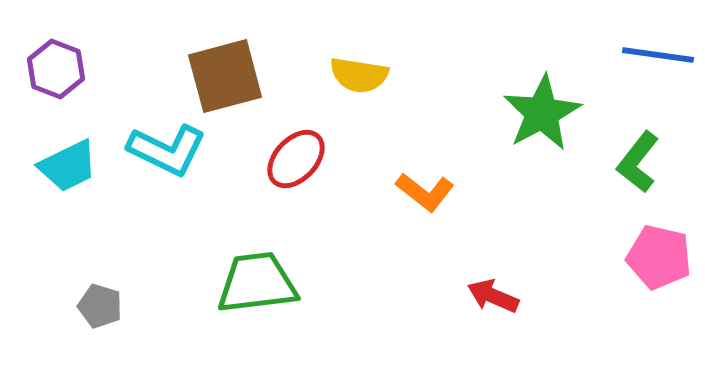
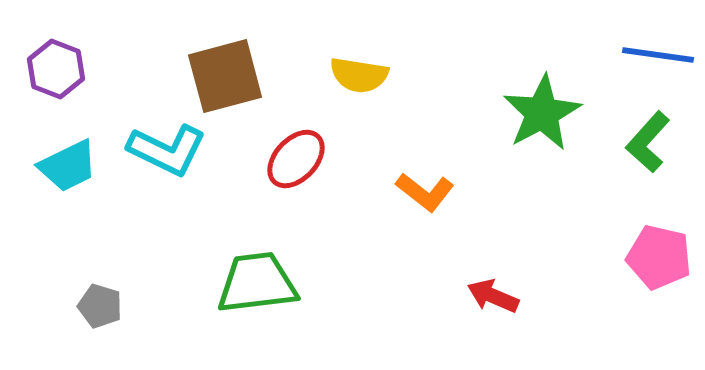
green L-shape: moved 10 px right, 20 px up; rotated 4 degrees clockwise
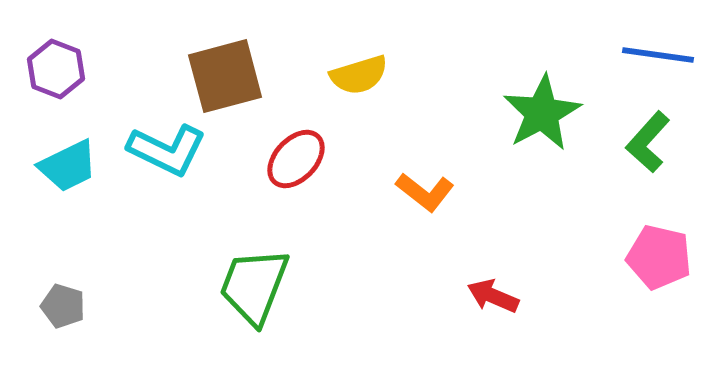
yellow semicircle: rotated 26 degrees counterclockwise
green trapezoid: moved 3 px left, 3 px down; rotated 62 degrees counterclockwise
gray pentagon: moved 37 px left
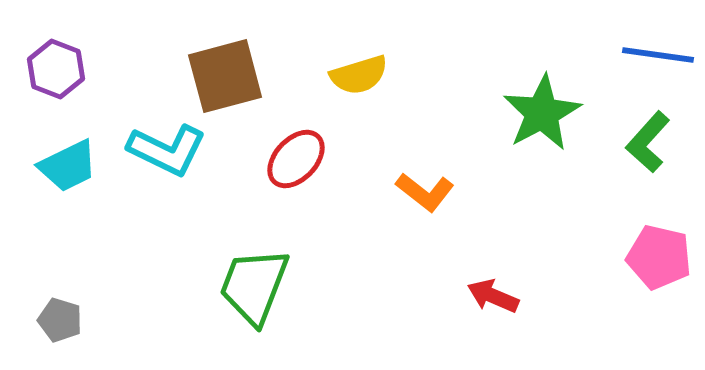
gray pentagon: moved 3 px left, 14 px down
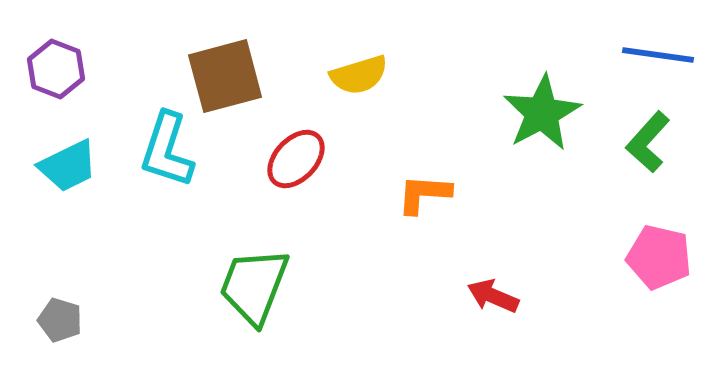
cyan L-shape: rotated 82 degrees clockwise
orange L-shape: moved 1 px left, 2 px down; rotated 146 degrees clockwise
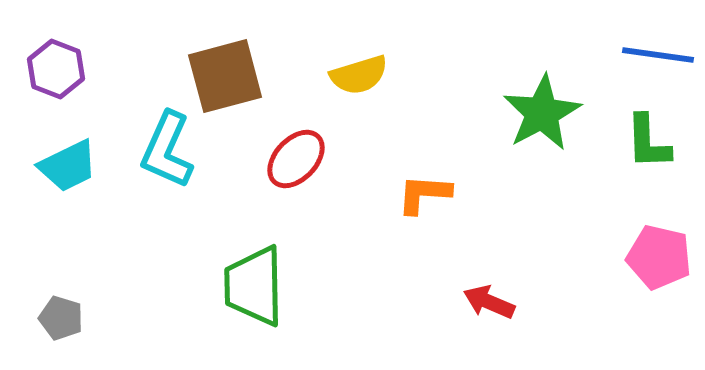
green L-shape: rotated 44 degrees counterclockwise
cyan L-shape: rotated 6 degrees clockwise
green trapezoid: rotated 22 degrees counterclockwise
red arrow: moved 4 px left, 6 px down
gray pentagon: moved 1 px right, 2 px up
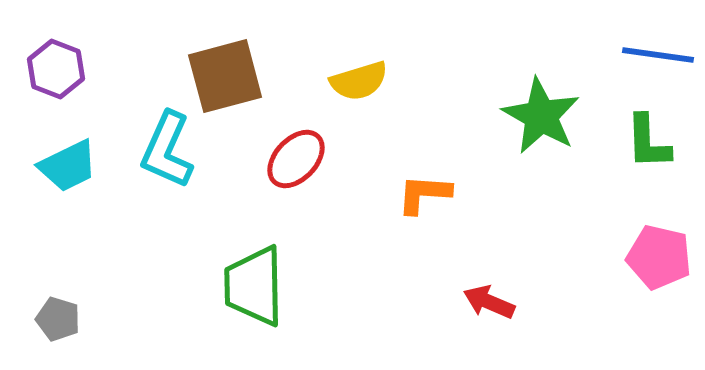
yellow semicircle: moved 6 px down
green star: moved 1 px left, 3 px down; rotated 14 degrees counterclockwise
gray pentagon: moved 3 px left, 1 px down
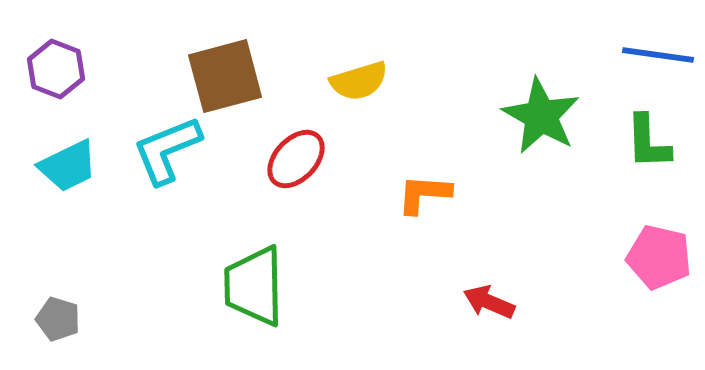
cyan L-shape: rotated 44 degrees clockwise
